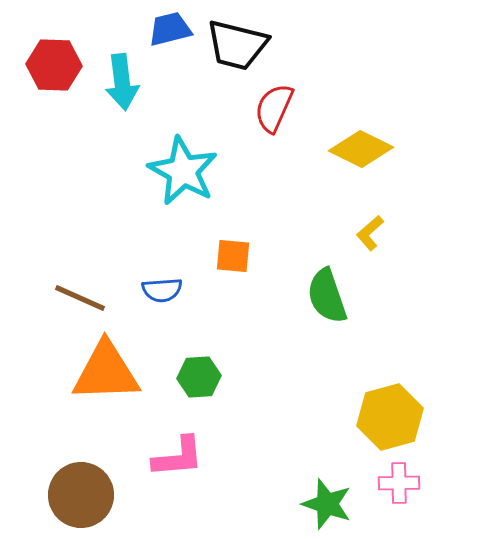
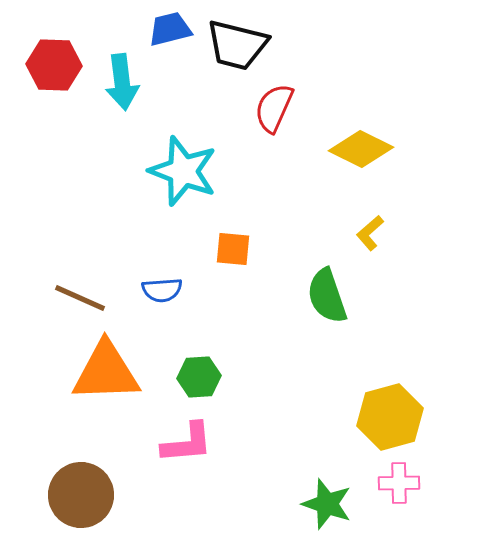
cyan star: rotated 8 degrees counterclockwise
orange square: moved 7 px up
pink L-shape: moved 9 px right, 14 px up
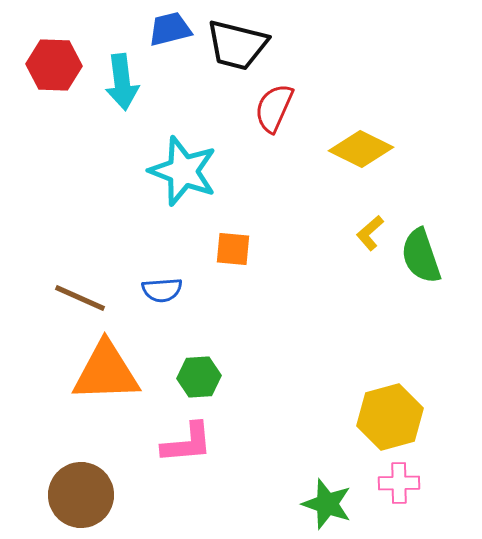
green semicircle: moved 94 px right, 40 px up
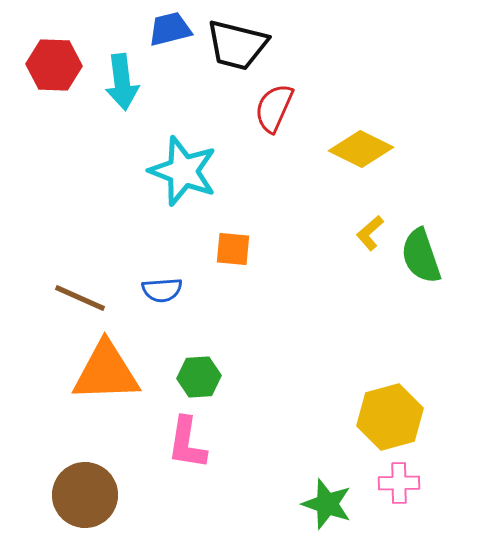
pink L-shape: rotated 104 degrees clockwise
brown circle: moved 4 px right
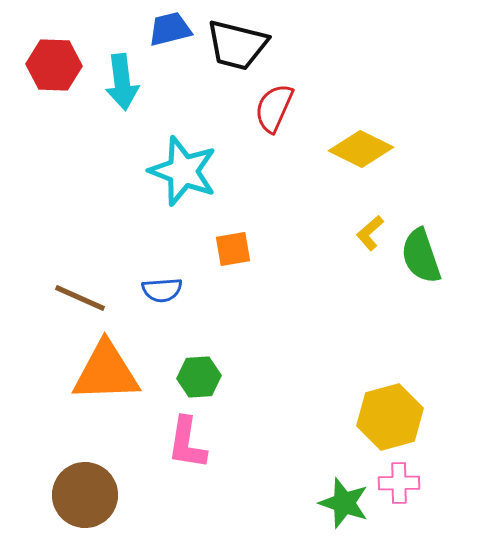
orange square: rotated 15 degrees counterclockwise
green star: moved 17 px right, 1 px up
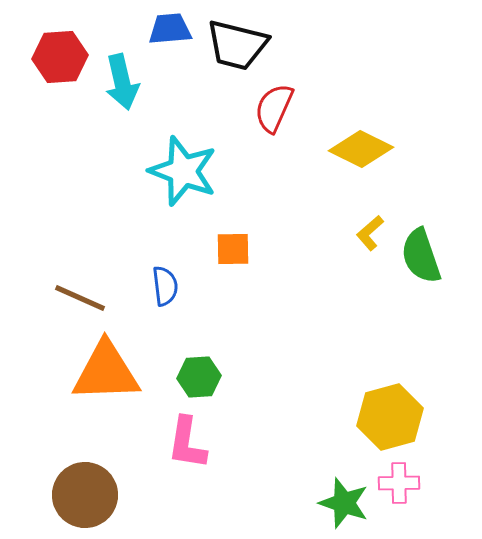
blue trapezoid: rotated 9 degrees clockwise
red hexagon: moved 6 px right, 8 px up; rotated 6 degrees counterclockwise
cyan arrow: rotated 6 degrees counterclockwise
orange square: rotated 9 degrees clockwise
blue semicircle: moved 3 px right, 4 px up; rotated 93 degrees counterclockwise
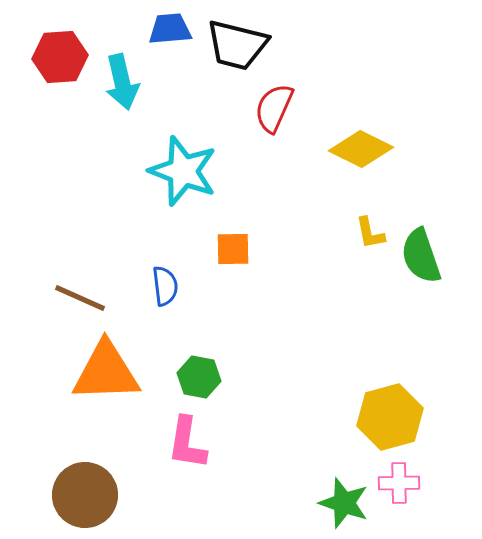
yellow L-shape: rotated 60 degrees counterclockwise
green hexagon: rotated 15 degrees clockwise
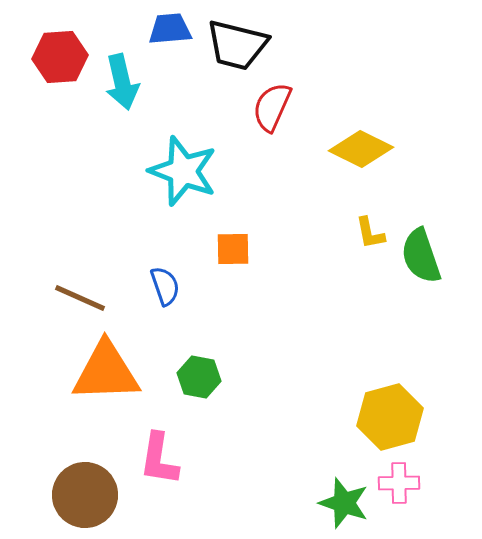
red semicircle: moved 2 px left, 1 px up
blue semicircle: rotated 12 degrees counterclockwise
pink L-shape: moved 28 px left, 16 px down
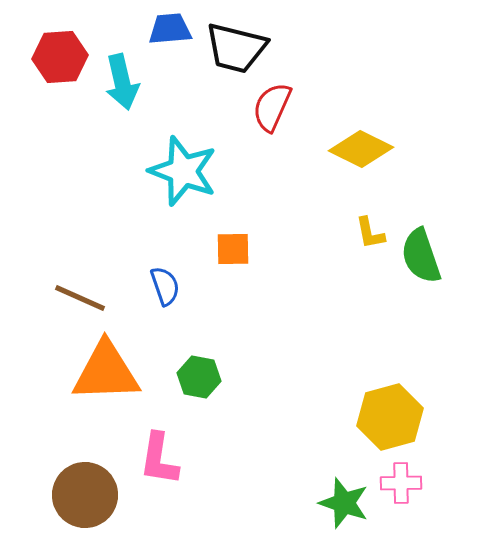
black trapezoid: moved 1 px left, 3 px down
pink cross: moved 2 px right
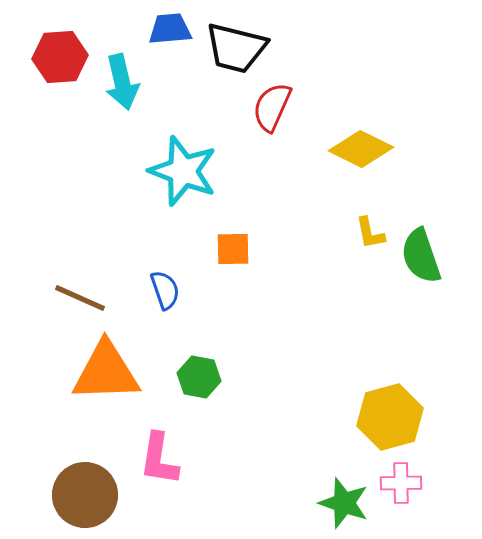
blue semicircle: moved 4 px down
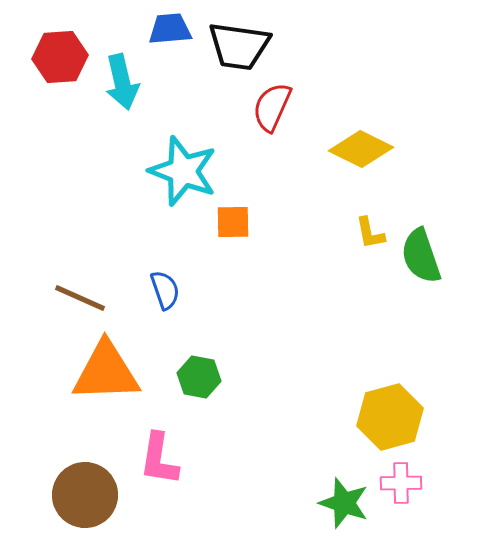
black trapezoid: moved 3 px right, 2 px up; rotated 6 degrees counterclockwise
orange square: moved 27 px up
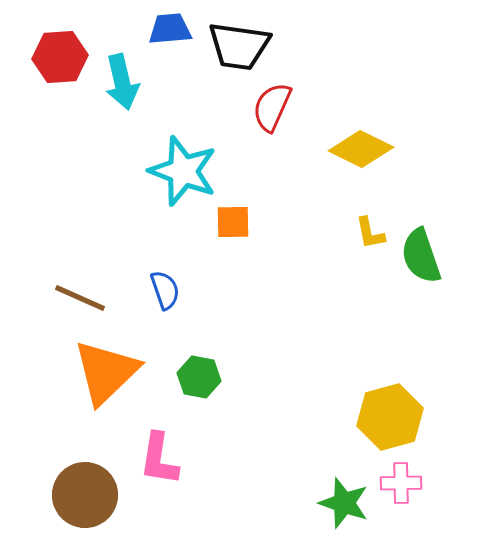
orange triangle: rotated 42 degrees counterclockwise
